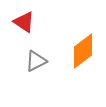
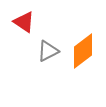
gray triangle: moved 12 px right, 10 px up
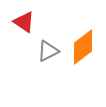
orange diamond: moved 4 px up
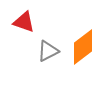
red triangle: rotated 15 degrees counterclockwise
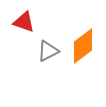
orange diamond: moved 1 px up
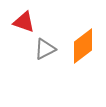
gray triangle: moved 3 px left, 2 px up
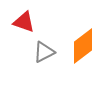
gray triangle: moved 1 px left, 3 px down
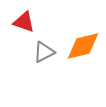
orange diamond: rotated 24 degrees clockwise
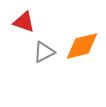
orange diamond: moved 1 px left
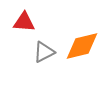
red triangle: rotated 15 degrees counterclockwise
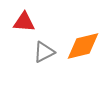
orange diamond: moved 1 px right
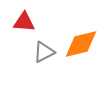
orange diamond: moved 2 px left, 2 px up
